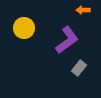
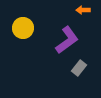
yellow circle: moved 1 px left
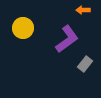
purple L-shape: moved 1 px up
gray rectangle: moved 6 px right, 4 px up
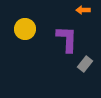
yellow circle: moved 2 px right, 1 px down
purple L-shape: rotated 52 degrees counterclockwise
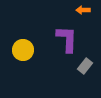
yellow circle: moved 2 px left, 21 px down
gray rectangle: moved 2 px down
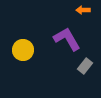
purple L-shape: rotated 32 degrees counterclockwise
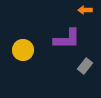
orange arrow: moved 2 px right
purple L-shape: rotated 120 degrees clockwise
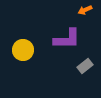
orange arrow: rotated 24 degrees counterclockwise
gray rectangle: rotated 14 degrees clockwise
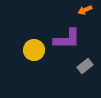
yellow circle: moved 11 px right
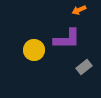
orange arrow: moved 6 px left
gray rectangle: moved 1 px left, 1 px down
